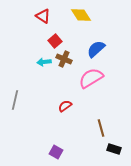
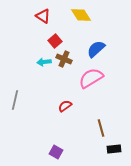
black rectangle: rotated 24 degrees counterclockwise
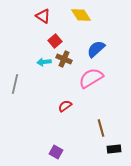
gray line: moved 16 px up
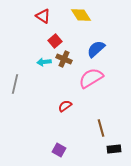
purple square: moved 3 px right, 2 px up
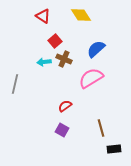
purple square: moved 3 px right, 20 px up
